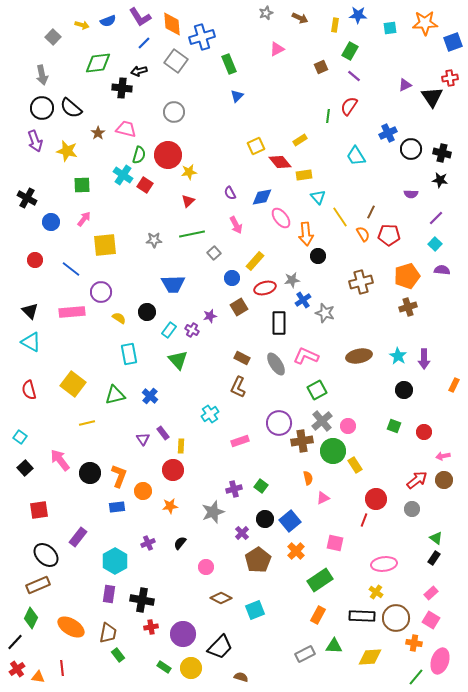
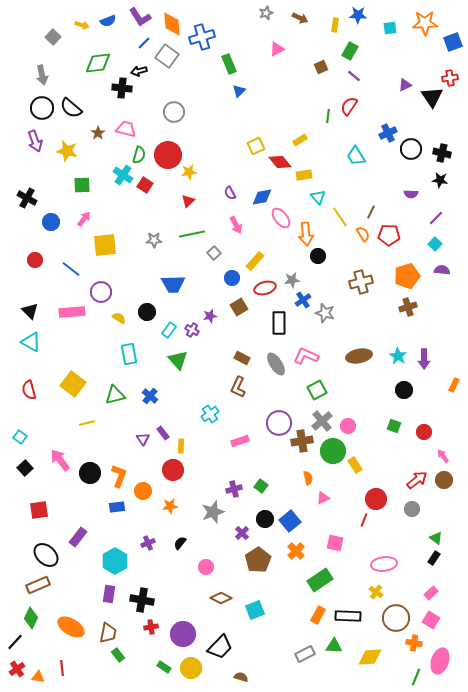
gray square at (176, 61): moved 9 px left, 5 px up
blue triangle at (237, 96): moved 2 px right, 5 px up
pink arrow at (443, 456): rotated 64 degrees clockwise
black rectangle at (362, 616): moved 14 px left
green line at (416, 677): rotated 18 degrees counterclockwise
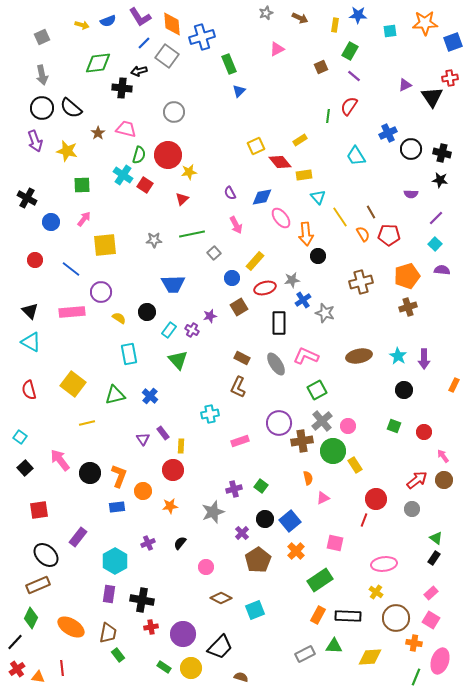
cyan square at (390, 28): moved 3 px down
gray square at (53, 37): moved 11 px left; rotated 21 degrees clockwise
red triangle at (188, 201): moved 6 px left, 2 px up
brown line at (371, 212): rotated 56 degrees counterclockwise
cyan cross at (210, 414): rotated 24 degrees clockwise
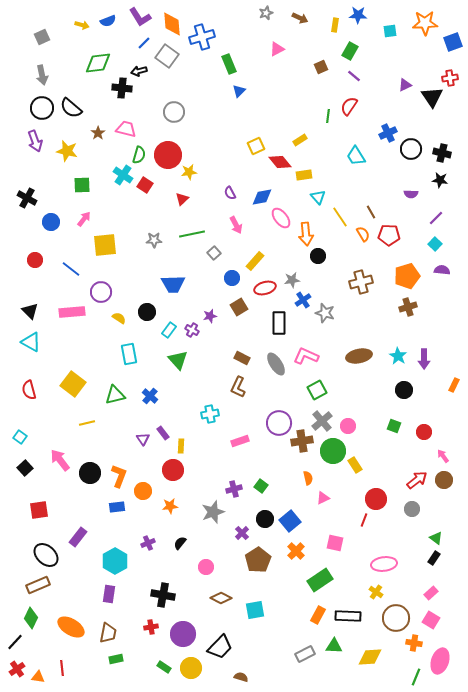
black cross at (142, 600): moved 21 px right, 5 px up
cyan square at (255, 610): rotated 12 degrees clockwise
green rectangle at (118, 655): moved 2 px left, 4 px down; rotated 64 degrees counterclockwise
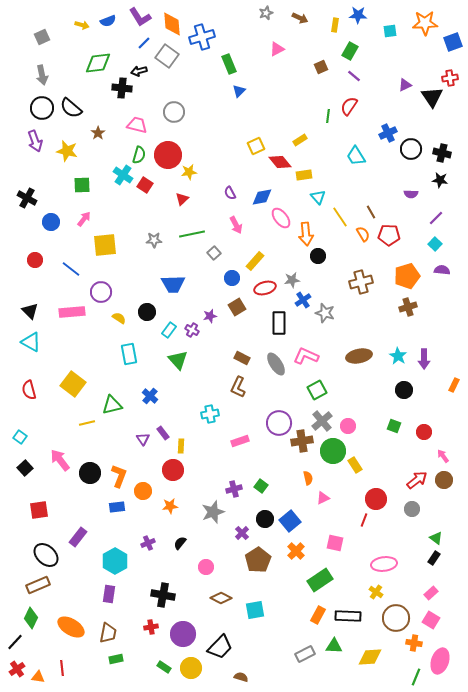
pink trapezoid at (126, 129): moved 11 px right, 4 px up
brown square at (239, 307): moved 2 px left
green triangle at (115, 395): moved 3 px left, 10 px down
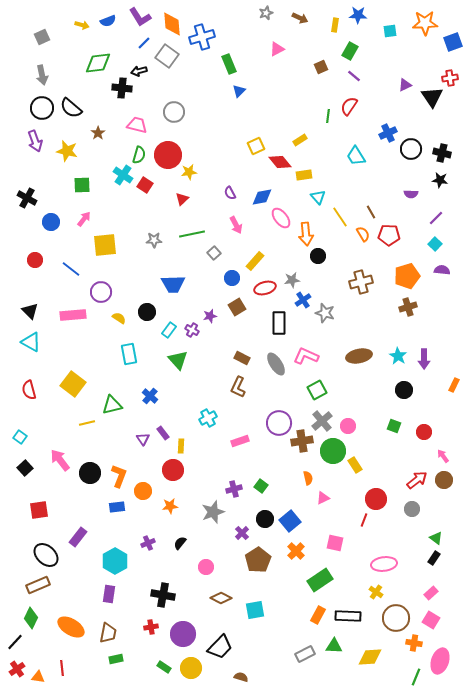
pink rectangle at (72, 312): moved 1 px right, 3 px down
cyan cross at (210, 414): moved 2 px left, 4 px down; rotated 18 degrees counterclockwise
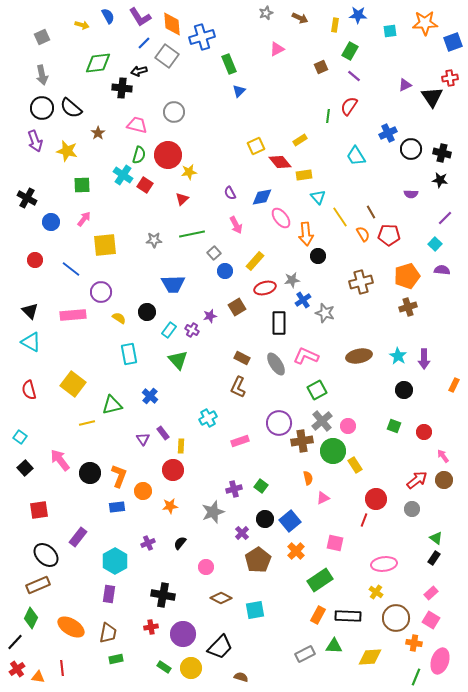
blue semicircle at (108, 21): moved 5 px up; rotated 98 degrees counterclockwise
purple line at (436, 218): moved 9 px right
blue circle at (232, 278): moved 7 px left, 7 px up
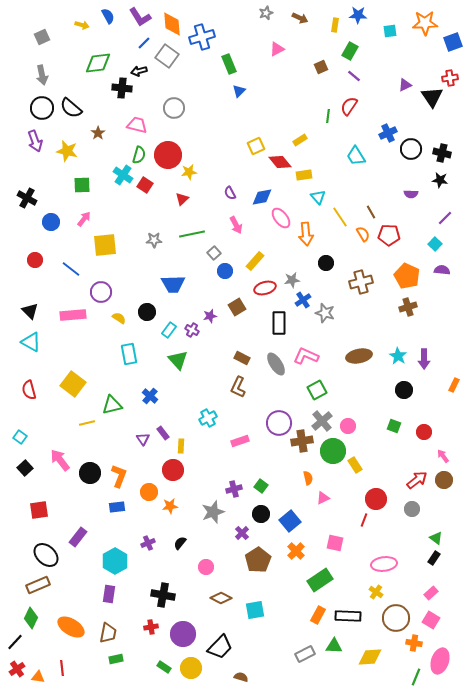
gray circle at (174, 112): moved 4 px up
black circle at (318, 256): moved 8 px right, 7 px down
orange pentagon at (407, 276): rotated 30 degrees counterclockwise
orange circle at (143, 491): moved 6 px right, 1 px down
black circle at (265, 519): moved 4 px left, 5 px up
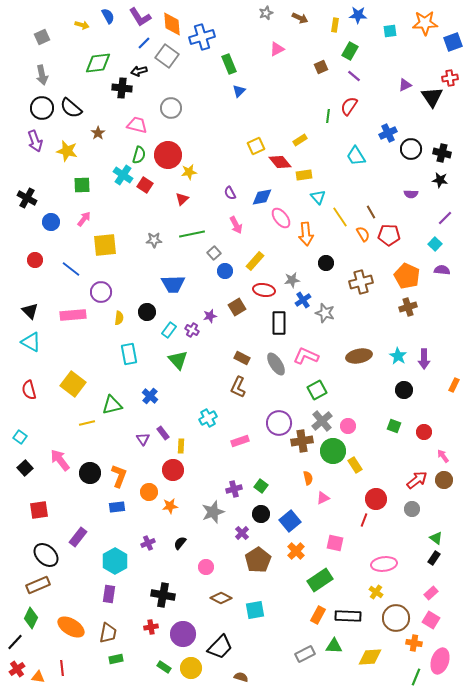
gray circle at (174, 108): moved 3 px left
red ellipse at (265, 288): moved 1 px left, 2 px down; rotated 25 degrees clockwise
yellow semicircle at (119, 318): rotated 64 degrees clockwise
